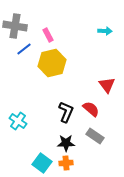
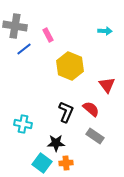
yellow hexagon: moved 18 px right, 3 px down; rotated 24 degrees counterclockwise
cyan cross: moved 5 px right, 3 px down; rotated 24 degrees counterclockwise
black star: moved 10 px left
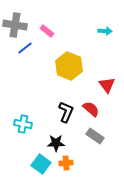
gray cross: moved 1 px up
pink rectangle: moved 1 px left, 4 px up; rotated 24 degrees counterclockwise
blue line: moved 1 px right, 1 px up
yellow hexagon: moved 1 px left
cyan square: moved 1 px left, 1 px down
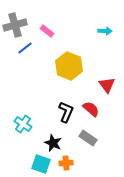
gray cross: rotated 25 degrees counterclockwise
cyan cross: rotated 24 degrees clockwise
gray rectangle: moved 7 px left, 2 px down
black star: moved 3 px left; rotated 24 degrees clockwise
cyan square: rotated 18 degrees counterclockwise
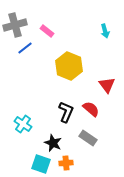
cyan arrow: rotated 72 degrees clockwise
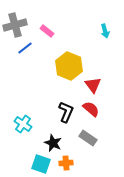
red triangle: moved 14 px left
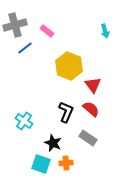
cyan cross: moved 1 px right, 3 px up
